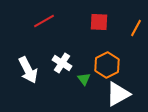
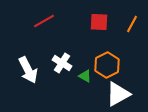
orange line: moved 4 px left, 4 px up
green triangle: moved 1 px right, 3 px up; rotated 24 degrees counterclockwise
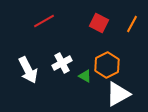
red square: moved 1 px down; rotated 24 degrees clockwise
white cross: rotated 30 degrees clockwise
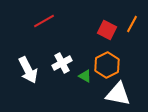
red square: moved 8 px right, 7 px down
white triangle: rotated 40 degrees clockwise
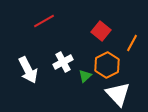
orange line: moved 19 px down
red square: moved 6 px left, 1 px down; rotated 12 degrees clockwise
white cross: moved 1 px right, 1 px up
green triangle: rotated 48 degrees clockwise
white triangle: rotated 36 degrees clockwise
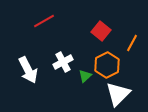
white triangle: rotated 28 degrees clockwise
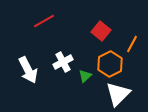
orange line: moved 1 px down
orange hexagon: moved 3 px right, 1 px up
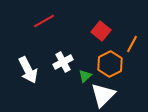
white triangle: moved 15 px left, 1 px down
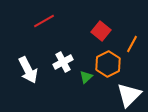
orange hexagon: moved 2 px left
green triangle: moved 1 px right, 1 px down
white triangle: moved 26 px right
